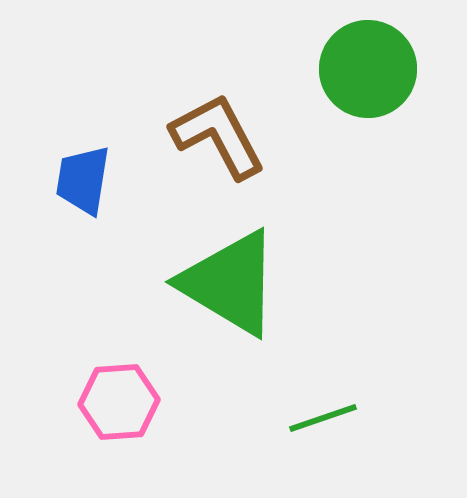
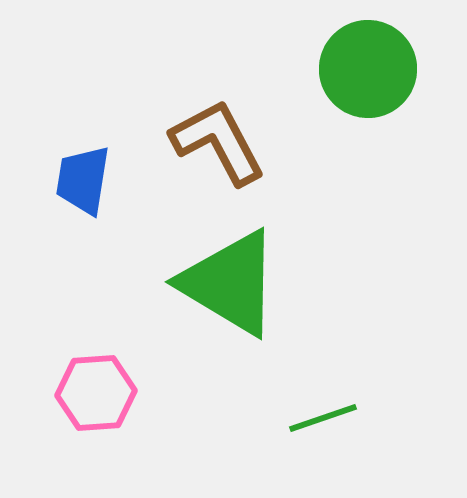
brown L-shape: moved 6 px down
pink hexagon: moved 23 px left, 9 px up
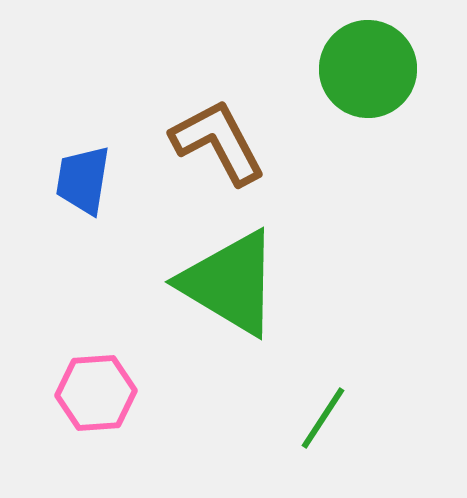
green line: rotated 38 degrees counterclockwise
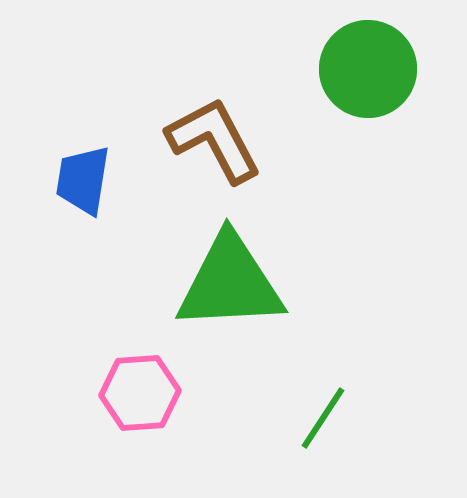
brown L-shape: moved 4 px left, 2 px up
green triangle: rotated 34 degrees counterclockwise
pink hexagon: moved 44 px right
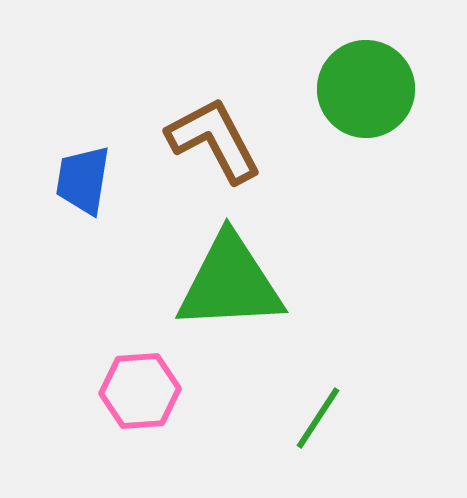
green circle: moved 2 px left, 20 px down
pink hexagon: moved 2 px up
green line: moved 5 px left
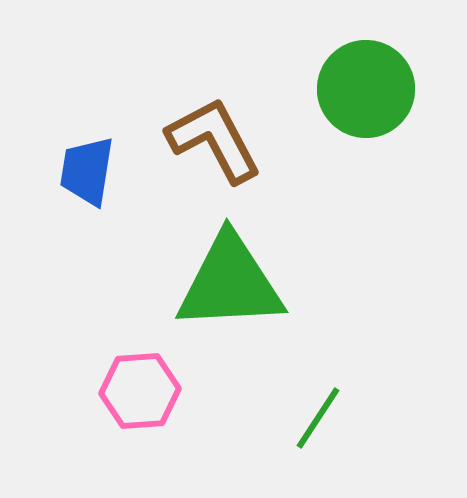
blue trapezoid: moved 4 px right, 9 px up
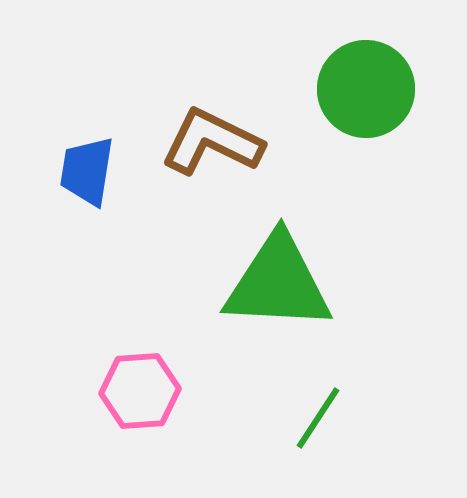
brown L-shape: moved 2 px left, 2 px down; rotated 36 degrees counterclockwise
green triangle: moved 48 px right; rotated 6 degrees clockwise
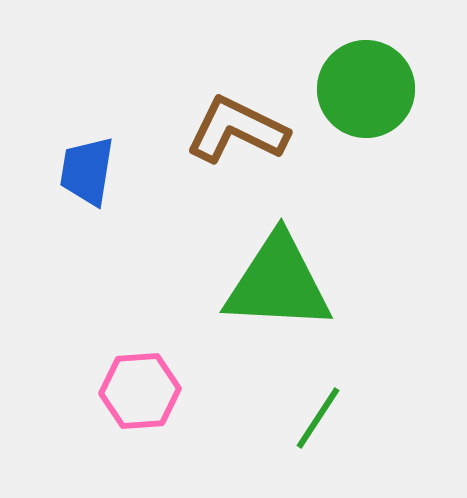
brown L-shape: moved 25 px right, 12 px up
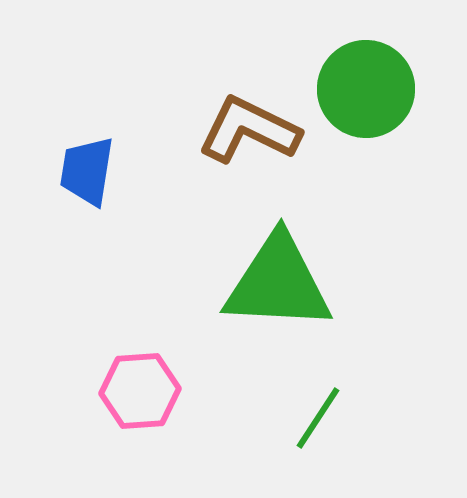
brown L-shape: moved 12 px right
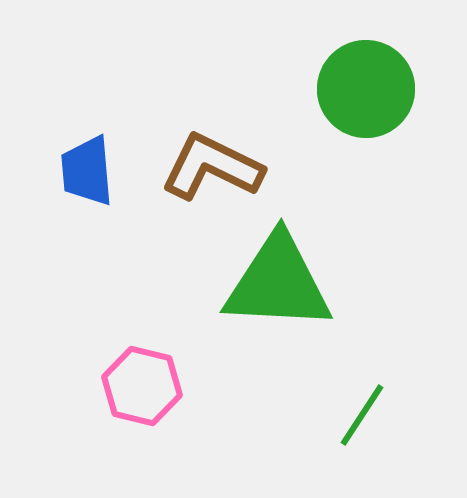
brown L-shape: moved 37 px left, 37 px down
blue trapezoid: rotated 14 degrees counterclockwise
pink hexagon: moved 2 px right, 5 px up; rotated 18 degrees clockwise
green line: moved 44 px right, 3 px up
